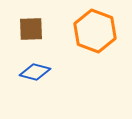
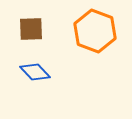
blue diamond: rotated 32 degrees clockwise
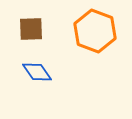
blue diamond: moved 2 px right; rotated 8 degrees clockwise
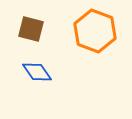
brown square: rotated 16 degrees clockwise
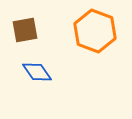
brown square: moved 6 px left, 1 px down; rotated 24 degrees counterclockwise
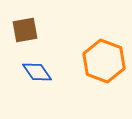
orange hexagon: moved 9 px right, 30 px down
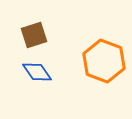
brown square: moved 9 px right, 5 px down; rotated 8 degrees counterclockwise
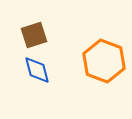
blue diamond: moved 2 px up; rotated 20 degrees clockwise
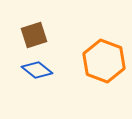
blue diamond: rotated 36 degrees counterclockwise
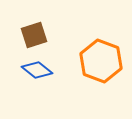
orange hexagon: moved 3 px left
